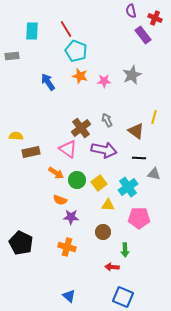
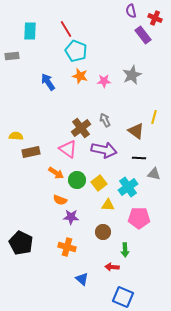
cyan rectangle: moved 2 px left
gray arrow: moved 2 px left
blue triangle: moved 13 px right, 17 px up
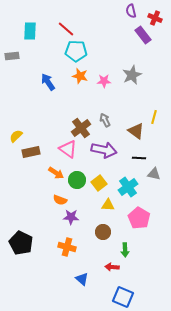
red line: rotated 18 degrees counterclockwise
cyan pentagon: rotated 20 degrees counterclockwise
yellow semicircle: rotated 48 degrees counterclockwise
pink pentagon: rotated 30 degrees clockwise
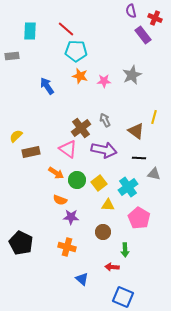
blue arrow: moved 1 px left, 4 px down
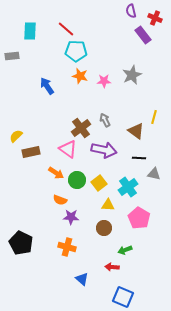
brown circle: moved 1 px right, 4 px up
green arrow: rotated 72 degrees clockwise
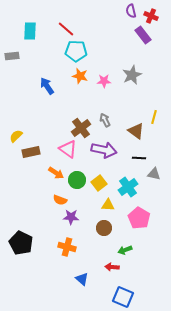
red cross: moved 4 px left, 2 px up
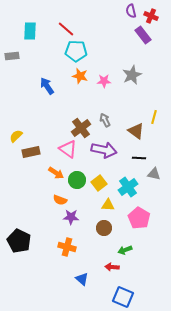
black pentagon: moved 2 px left, 2 px up
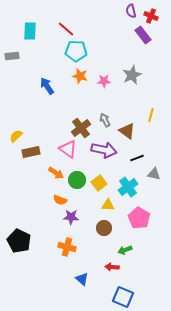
yellow line: moved 3 px left, 2 px up
brown triangle: moved 9 px left
black line: moved 2 px left; rotated 24 degrees counterclockwise
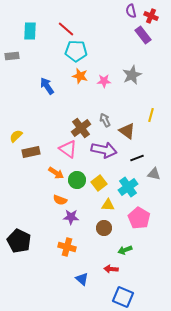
red arrow: moved 1 px left, 2 px down
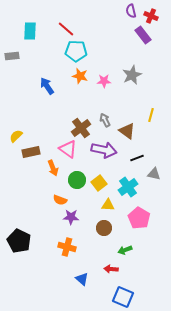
orange arrow: moved 3 px left, 5 px up; rotated 35 degrees clockwise
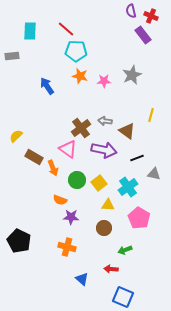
gray arrow: moved 1 px down; rotated 56 degrees counterclockwise
brown rectangle: moved 3 px right, 5 px down; rotated 42 degrees clockwise
